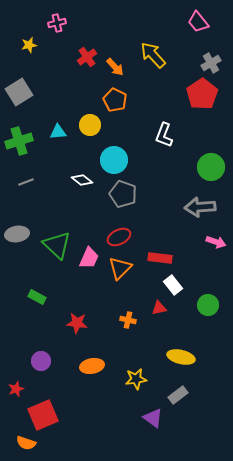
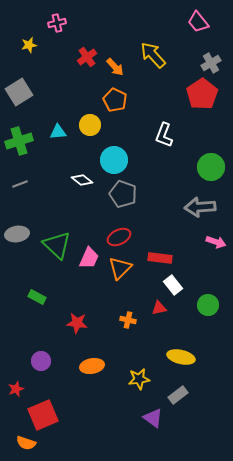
gray line at (26, 182): moved 6 px left, 2 px down
yellow star at (136, 379): moved 3 px right
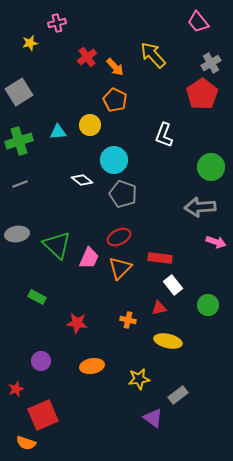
yellow star at (29, 45): moved 1 px right, 2 px up
yellow ellipse at (181, 357): moved 13 px left, 16 px up
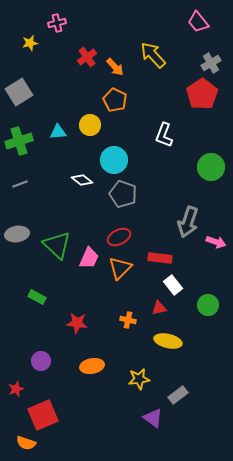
gray arrow at (200, 207): moved 12 px left, 15 px down; rotated 68 degrees counterclockwise
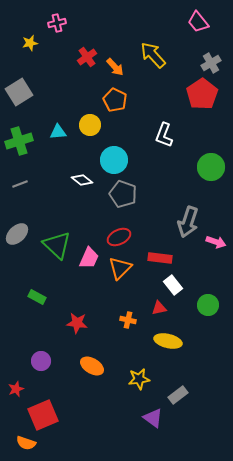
gray ellipse at (17, 234): rotated 35 degrees counterclockwise
orange ellipse at (92, 366): rotated 40 degrees clockwise
